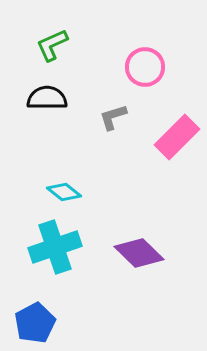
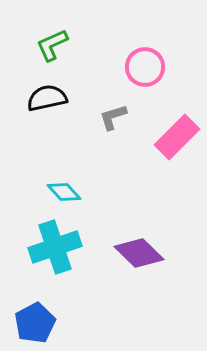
black semicircle: rotated 12 degrees counterclockwise
cyan diamond: rotated 8 degrees clockwise
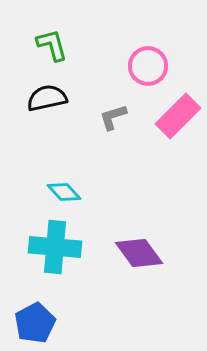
green L-shape: rotated 99 degrees clockwise
pink circle: moved 3 px right, 1 px up
pink rectangle: moved 1 px right, 21 px up
cyan cross: rotated 24 degrees clockwise
purple diamond: rotated 9 degrees clockwise
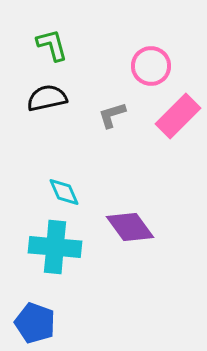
pink circle: moved 3 px right
gray L-shape: moved 1 px left, 2 px up
cyan diamond: rotated 20 degrees clockwise
purple diamond: moved 9 px left, 26 px up
blue pentagon: rotated 24 degrees counterclockwise
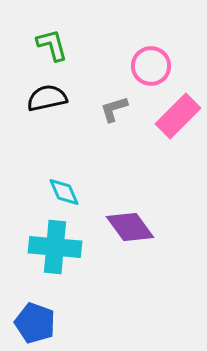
gray L-shape: moved 2 px right, 6 px up
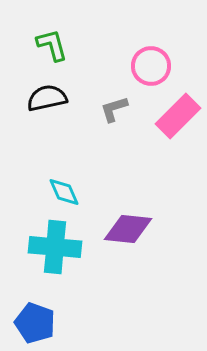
purple diamond: moved 2 px left, 2 px down; rotated 48 degrees counterclockwise
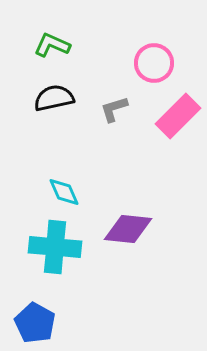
green L-shape: rotated 51 degrees counterclockwise
pink circle: moved 3 px right, 3 px up
black semicircle: moved 7 px right
blue pentagon: rotated 9 degrees clockwise
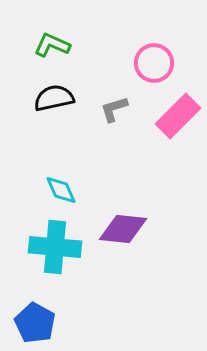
cyan diamond: moved 3 px left, 2 px up
purple diamond: moved 5 px left
